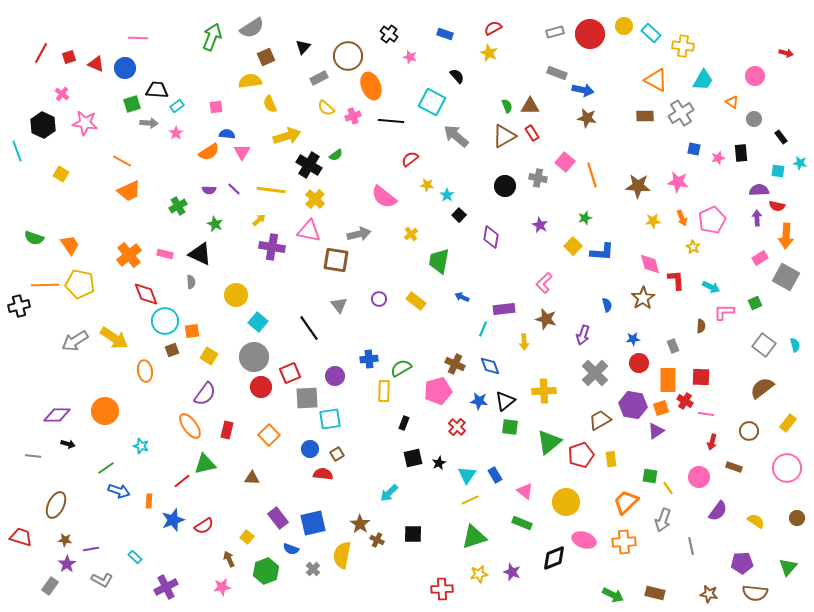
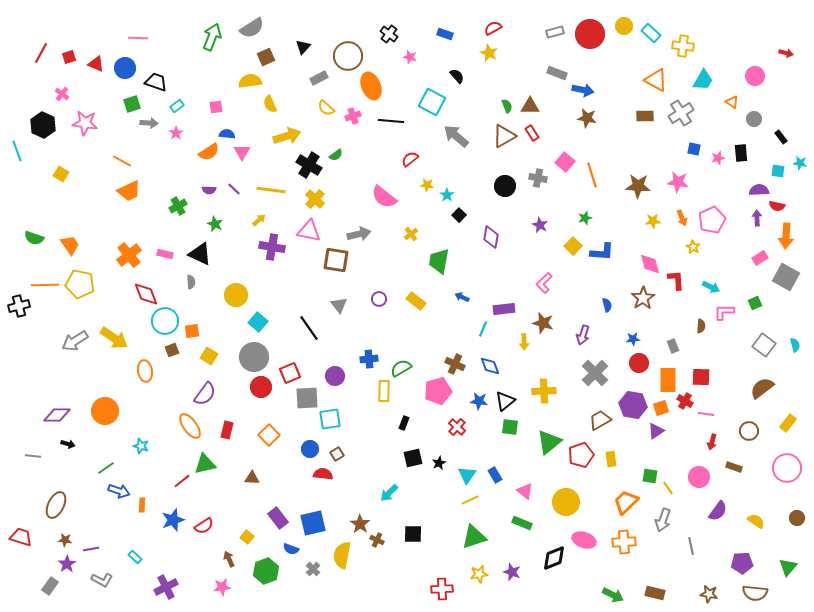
black trapezoid at (157, 90): moved 1 px left, 8 px up; rotated 15 degrees clockwise
brown star at (546, 319): moved 3 px left, 4 px down
orange rectangle at (149, 501): moved 7 px left, 4 px down
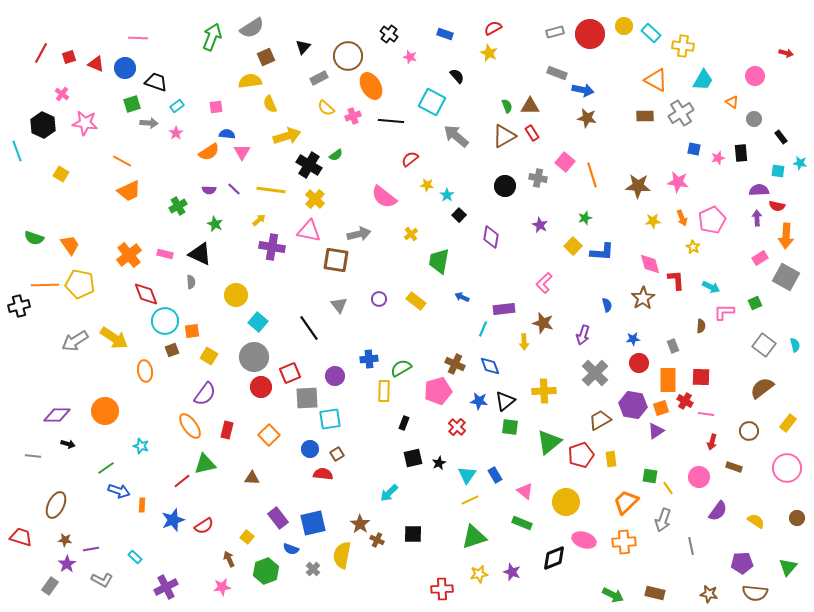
orange ellipse at (371, 86): rotated 8 degrees counterclockwise
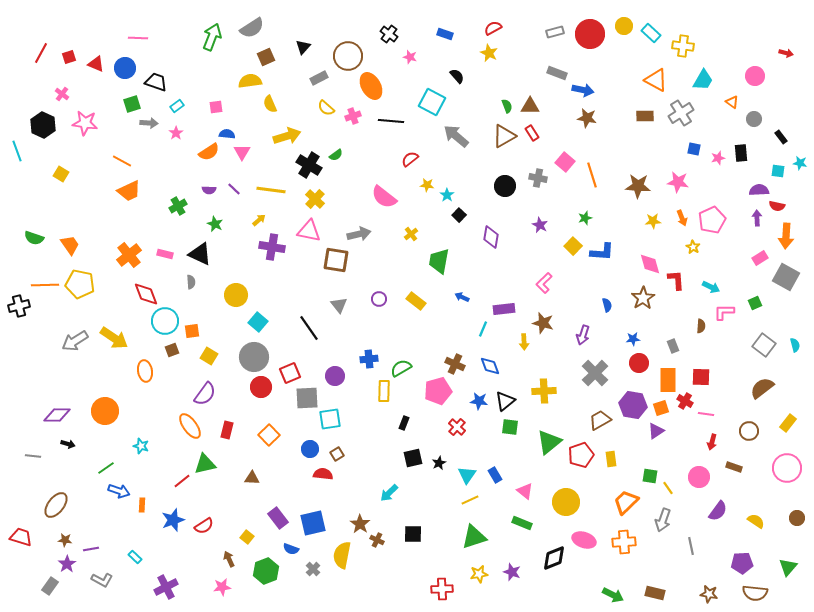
brown ellipse at (56, 505): rotated 12 degrees clockwise
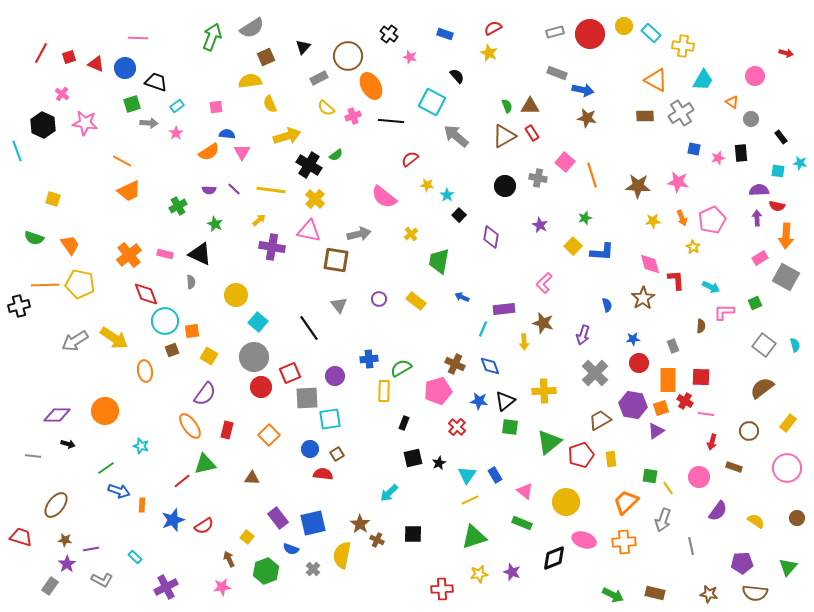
gray circle at (754, 119): moved 3 px left
yellow square at (61, 174): moved 8 px left, 25 px down; rotated 14 degrees counterclockwise
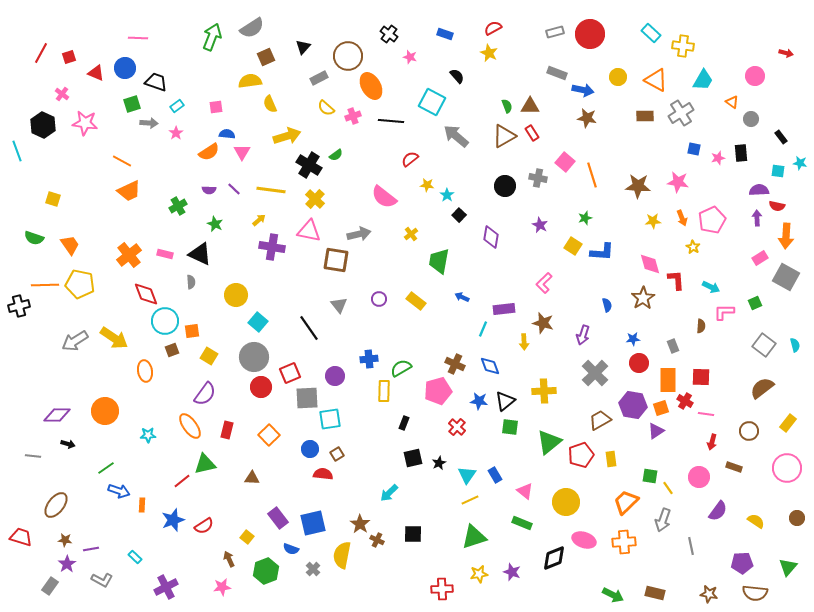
yellow circle at (624, 26): moved 6 px left, 51 px down
red triangle at (96, 64): moved 9 px down
yellow square at (573, 246): rotated 12 degrees counterclockwise
cyan star at (141, 446): moved 7 px right, 11 px up; rotated 21 degrees counterclockwise
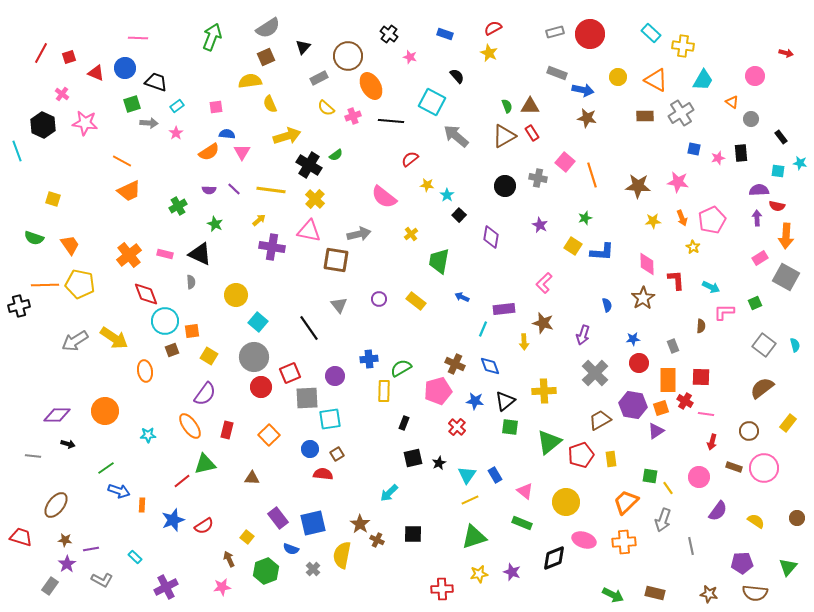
gray semicircle at (252, 28): moved 16 px right
pink diamond at (650, 264): moved 3 px left; rotated 15 degrees clockwise
blue star at (479, 401): moved 4 px left
pink circle at (787, 468): moved 23 px left
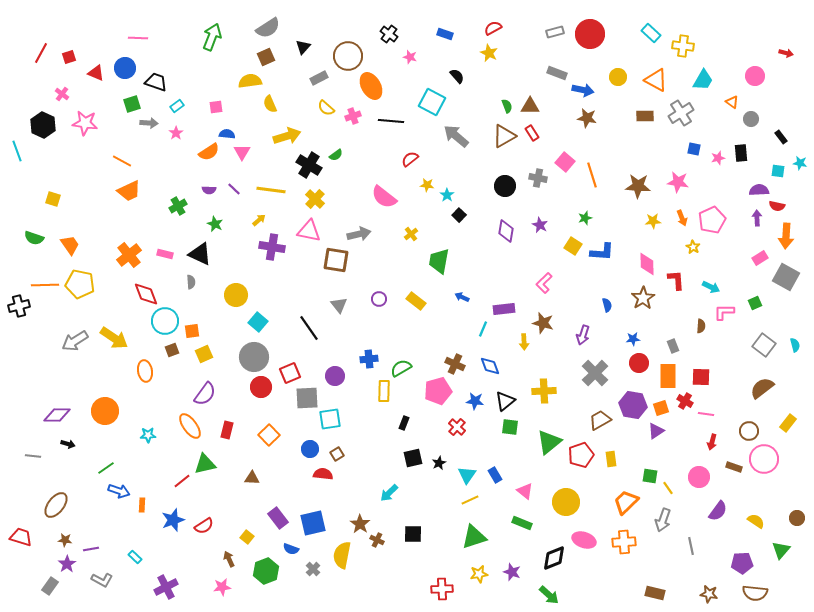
purple diamond at (491, 237): moved 15 px right, 6 px up
yellow square at (209, 356): moved 5 px left, 2 px up; rotated 36 degrees clockwise
orange rectangle at (668, 380): moved 4 px up
pink circle at (764, 468): moved 9 px up
green triangle at (788, 567): moved 7 px left, 17 px up
green arrow at (613, 595): moved 64 px left; rotated 15 degrees clockwise
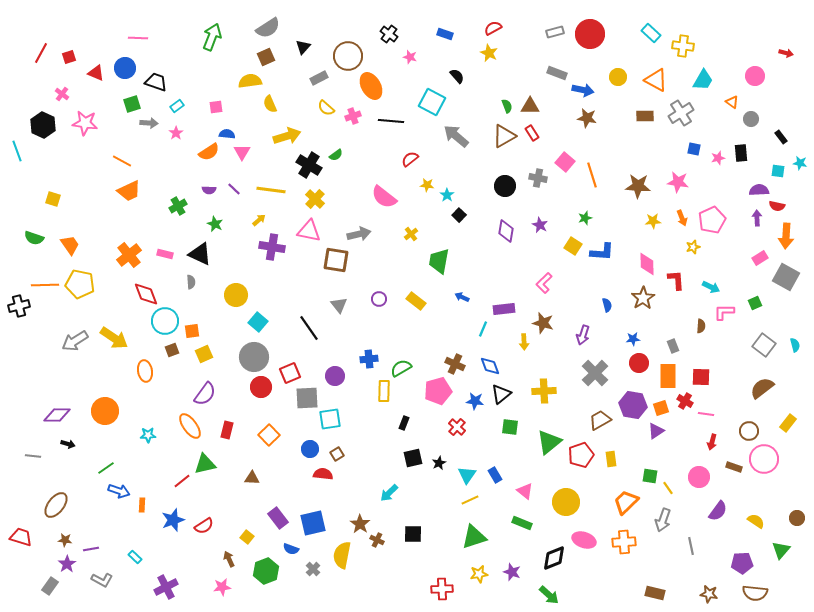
yellow star at (693, 247): rotated 24 degrees clockwise
black triangle at (505, 401): moved 4 px left, 7 px up
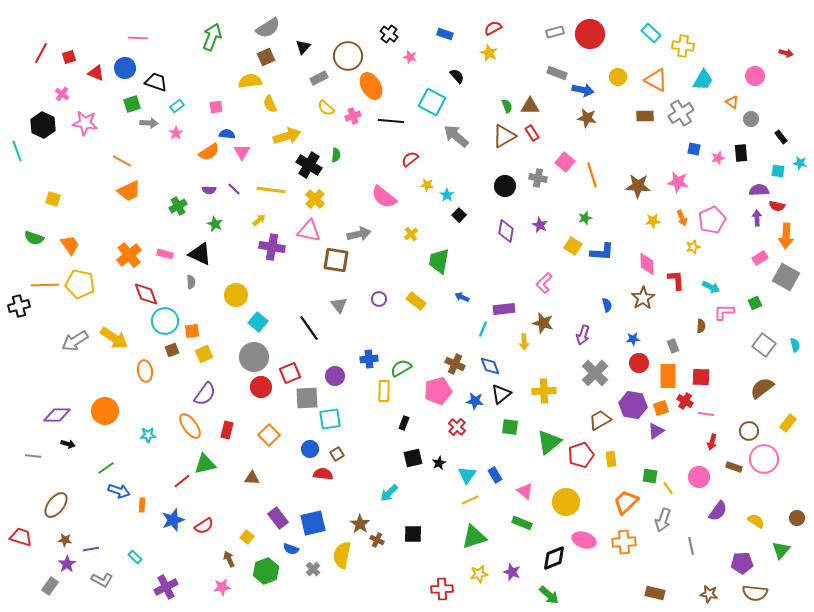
green semicircle at (336, 155): rotated 48 degrees counterclockwise
